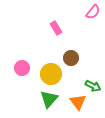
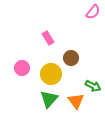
pink rectangle: moved 8 px left, 10 px down
orange triangle: moved 2 px left, 1 px up
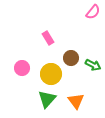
green arrow: moved 21 px up
green triangle: moved 2 px left
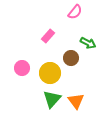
pink semicircle: moved 18 px left
pink rectangle: moved 2 px up; rotated 72 degrees clockwise
green arrow: moved 5 px left, 22 px up
yellow circle: moved 1 px left, 1 px up
green triangle: moved 5 px right
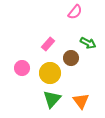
pink rectangle: moved 8 px down
orange triangle: moved 5 px right
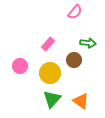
green arrow: rotated 21 degrees counterclockwise
brown circle: moved 3 px right, 2 px down
pink circle: moved 2 px left, 2 px up
orange triangle: rotated 18 degrees counterclockwise
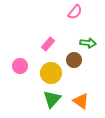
yellow circle: moved 1 px right
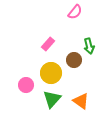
green arrow: moved 1 px right, 3 px down; rotated 70 degrees clockwise
pink circle: moved 6 px right, 19 px down
